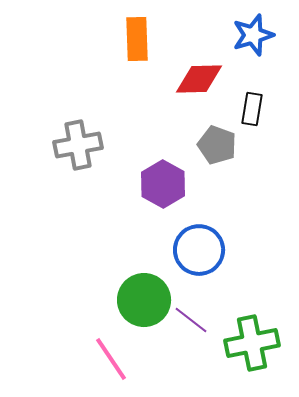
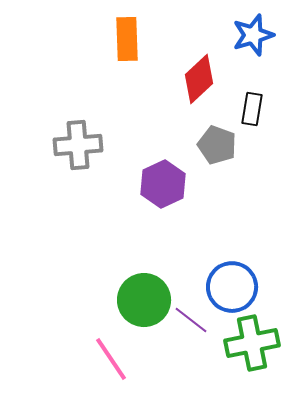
orange rectangle: moved 10 px left
red diamond: rotated 42 degrees counterclockwise
gray cross: rotated 6 degrees clockwise
purple hexagon: rotated 6 degrees clockwise
blue circle: moved 33 px right, 37 px down
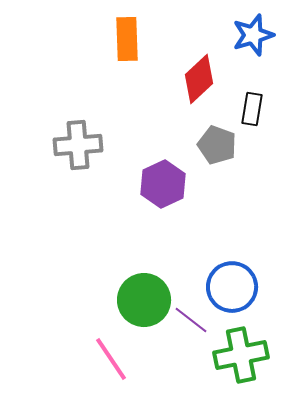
green cross: moved 11 px left, 12 px down
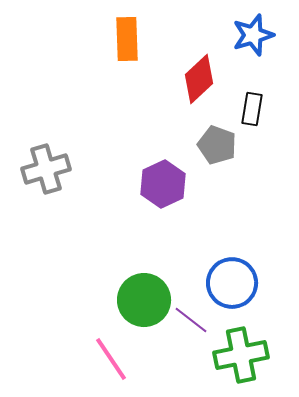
gray cross: moved 32 px left, 24 px down; rotated 12 degrees counterclockwise
blue circle: moved 4 px up
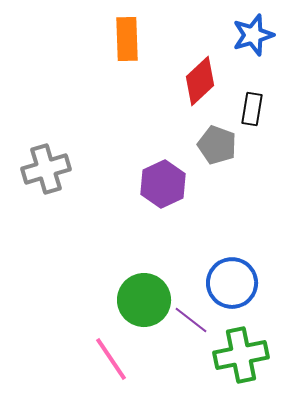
red diamond: moved 1 px right, 2 px down
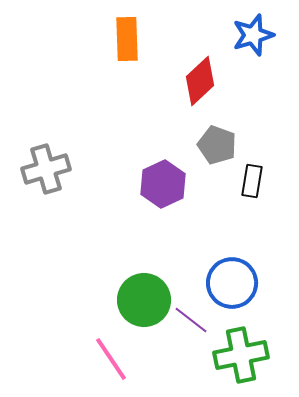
black rectangle: moved 72 px down
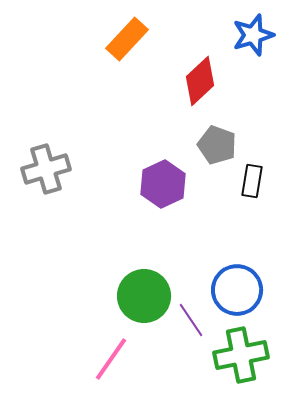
orange rectangle: rotated 45 degrees clockwise
blue circle: moved 5 px right, 7 px down
green circle: moved 4 px up
purple line: rotated 18 degrees clockwise
pink line: rotated 69 degrees clockwise
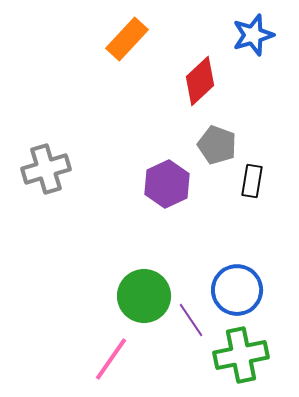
purple hexagon: moved 4 px right
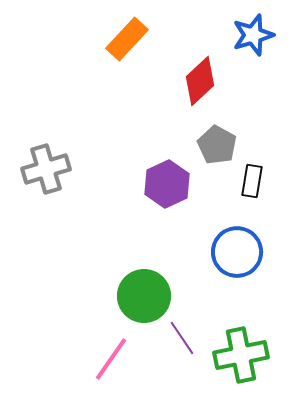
gray pentagon: rotated 9 degrees clockwise
blue circle: moved 38 px up
purple line: moved 9 px left, 18 px down
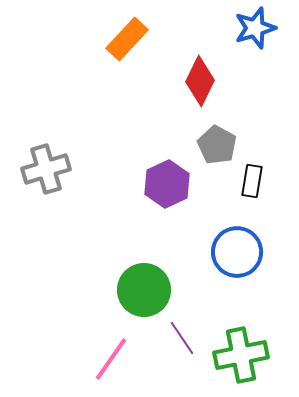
blue star: moved 2 px right, 7 px up
red diamond: rotated 21 degrees counterclockwise
green circle: moved 6 px up
